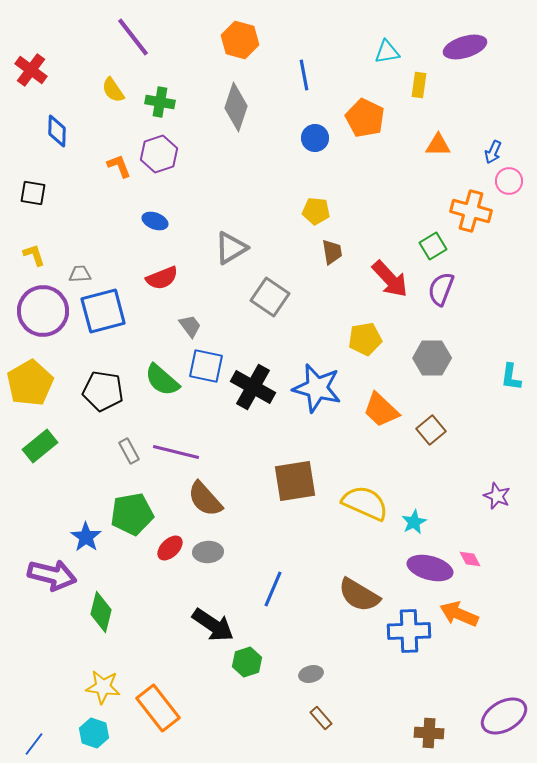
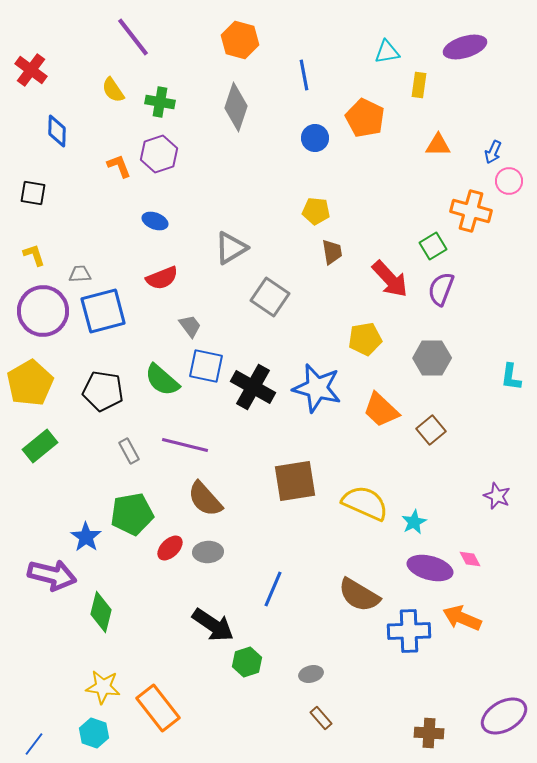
purple line at (176, 452): moved 9 px right, 7 px up
orange arrow at (459, 614): moved 3 px right, 4 px down
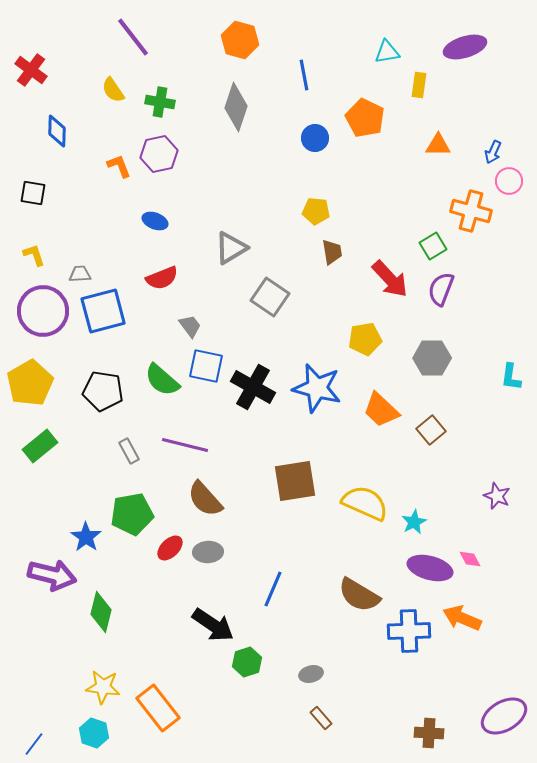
purple hexagon at (159, 154): rotated 6 degrees clockwise
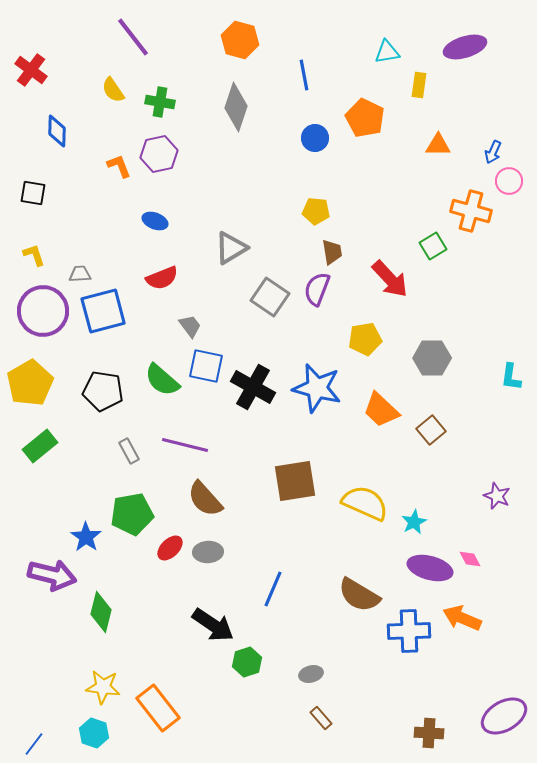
purple semicircle at (441, 289): moved 124 px left
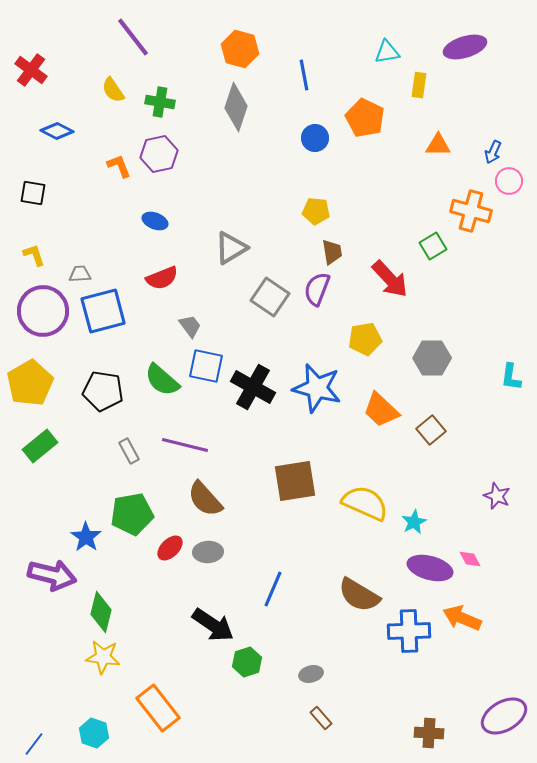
orange hexagon at (240, 40): moved 9 px down
blue diamond at (57, 131): rotated 64 degrees counterclockwise
yellow star at (103, 687): moved 30 px up
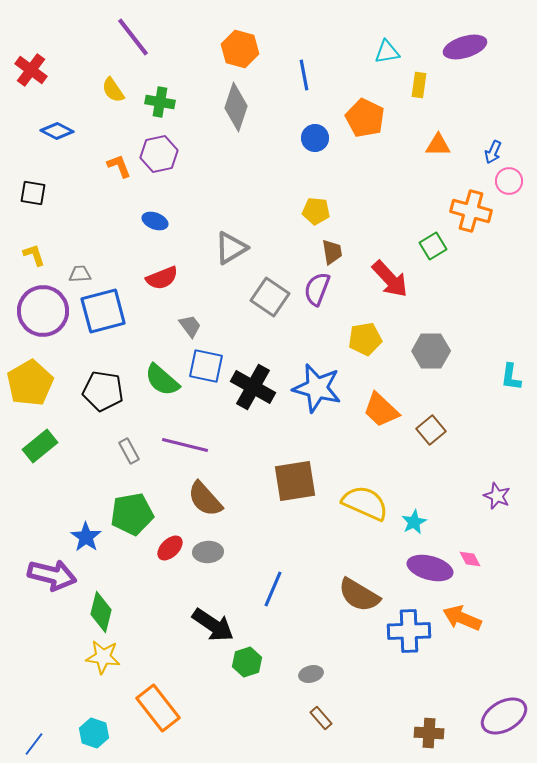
gray hexagon at (432, 358): moved 1 px left, 7 px up
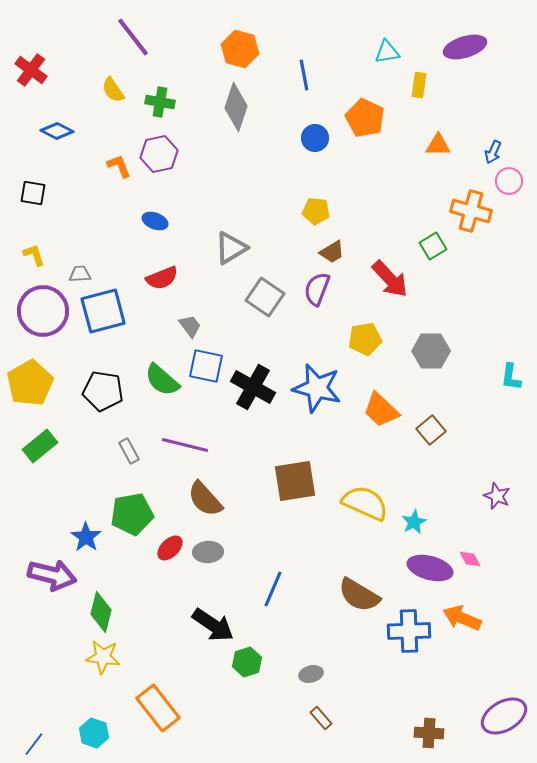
brown trapezoid at (332, 252): rotated 68 degrees clockwise
gray square at (270, 297): moved 5 px left
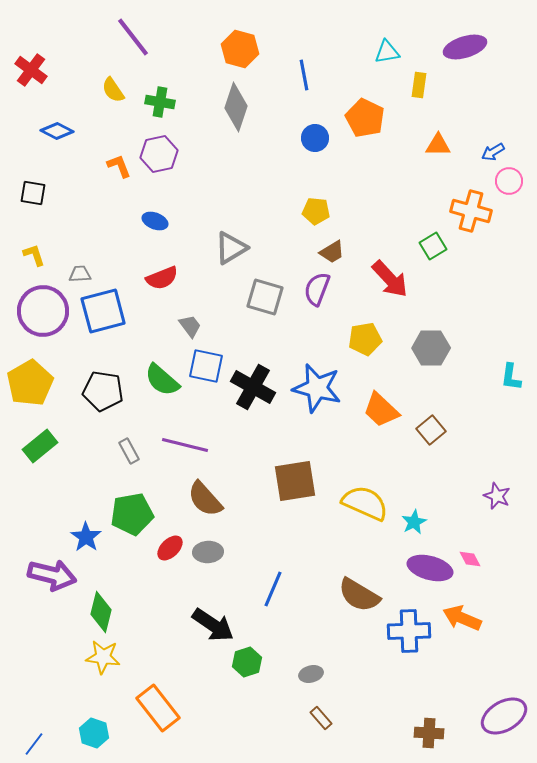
blue arrow at (493, 152): rotated 35 degrees clockwise
gray square at (265, 297): rotated 18 degrees counterclockwise
gray hexagon at (431, 351): moved 3 px up
